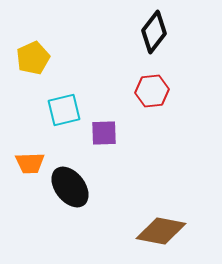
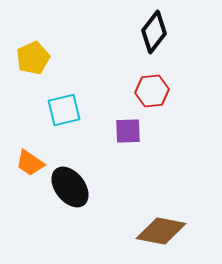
purple square: moved 24 px right, 2 px up
orange trapezoid: rotated 36 degrees clockwise
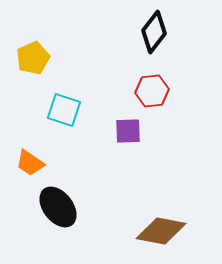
cyan square: rotated 32 degrees clockwise
black ellipse: moved 12 px left, 20 px down
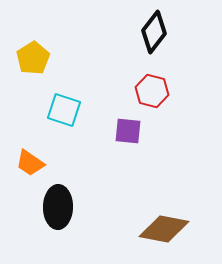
yellow pentagon: rotated 8 degrees counterclockwise
red hexagon: rotated 20 degrees clockwise
purple square: rotated 8 degrees clockwise
black ellipse: rotated 39 degrees clockwise
brown diamond: moved 3 px right, 2 px up
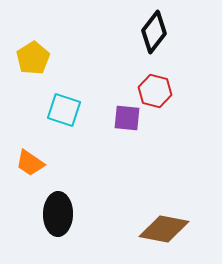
red hexagon: moved 3 px right
purple square: moved 1 px left, 13 px up
black ellipse: moved 7 px down
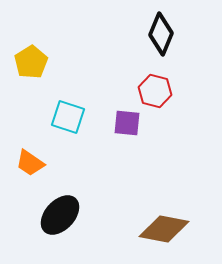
black diamond: moved 7 px right, 2 px down; rotated 15 degrees counterclockwise
yellow pentagon: moved 2 px left, 4 px down
cyan square: moved 4 px right, 7 px down
purple square: moved 5 px down
black ellipse: moved 2 px right, 1 px down; rotated 42 degrees clockwise
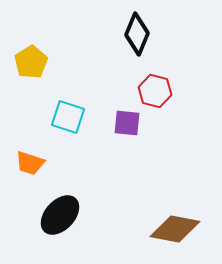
black diamond: moved 24 px left
orange trapezoid: rotated 16 degrees counterclockwise
brown diamond: moved 11 px right
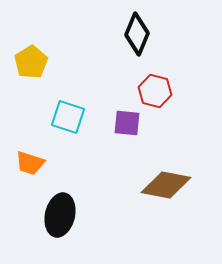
black ellipse: rotated 30 degrees counterclockwise
brown diamond: moved 9 px left, 44 px up
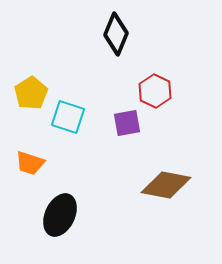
black diamond: moved 21 px left
yellow pentagon: moved 31 px down
red hexagon: rotated 12 degrees clockwise
purple square: rotated 16 degrees counterclockwise
black ellipse: rotated 12 degrees clockwise
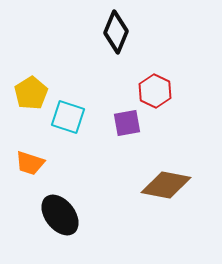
black diamond: moved 2 px up
black ellipse: rotated 63 degrees counterclockwise
